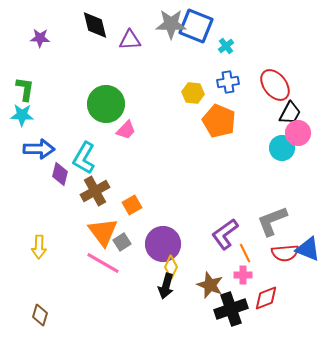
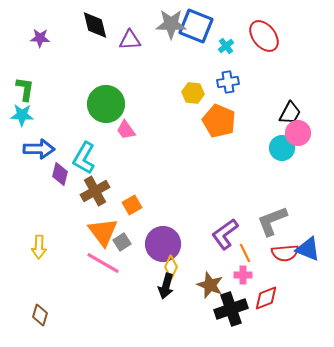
red ellipse: moved 11 px left, 49 px up
pink trapezoid: rotated 100 degrees clockwise
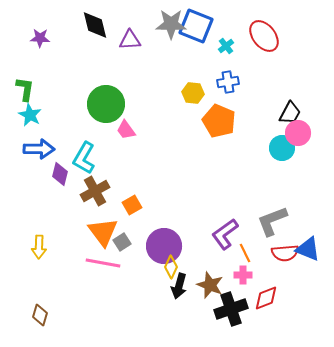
cyan star: moved 8 px right; rotated 25 degrees clockwise
purple circle: moved 1 px right, 2 px down
pink line: rotated 20 degrees counterclockwise
black arrow: moved 13 px right
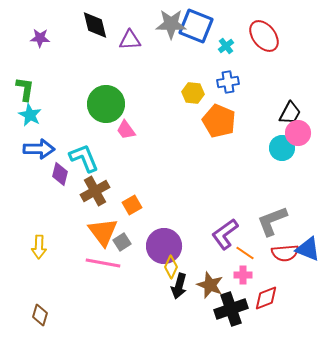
cyan L-shape: rotated 128 degrees clockwise
orange line: rotated 30 degrees counterclockwise
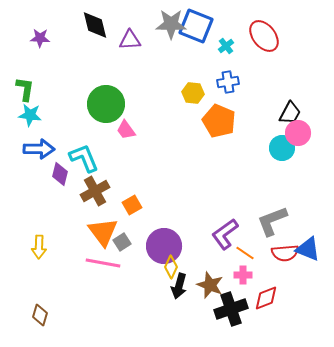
cyan star: rotated 20 degrees counterclockwise
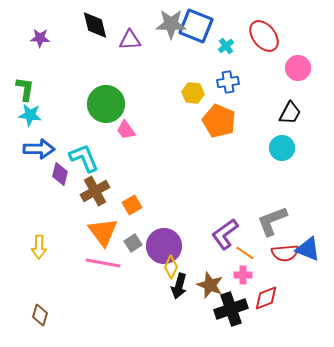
pink circle: moved 65 px up
gray square: moved 11 px right, 1 px down
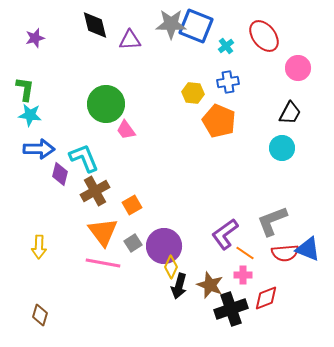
purple star: moved 5 px left; rotated 18 degrees counterclockwise
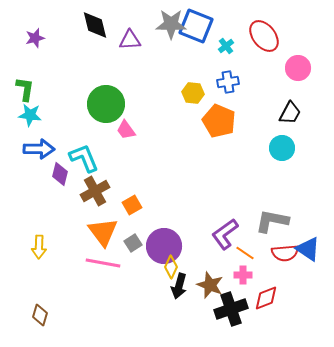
gray L-shape: rotated 32 degrees clockwise
blue triangle: rotated 12 degrees clockwise
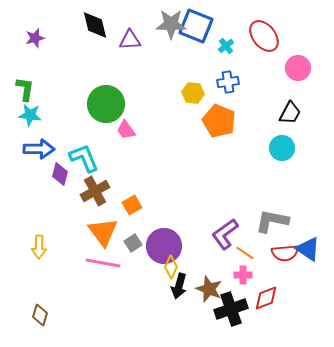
brown star: moved 1 px left, 4 px down
